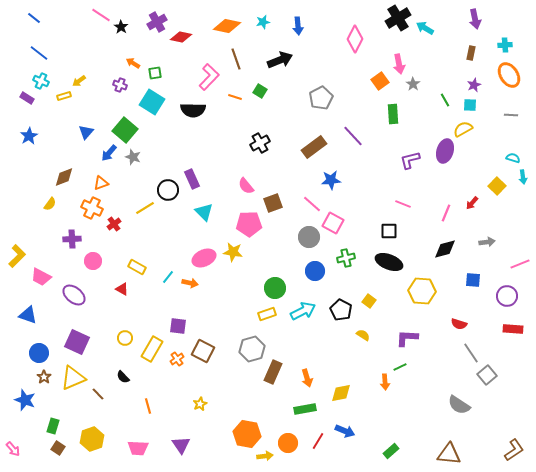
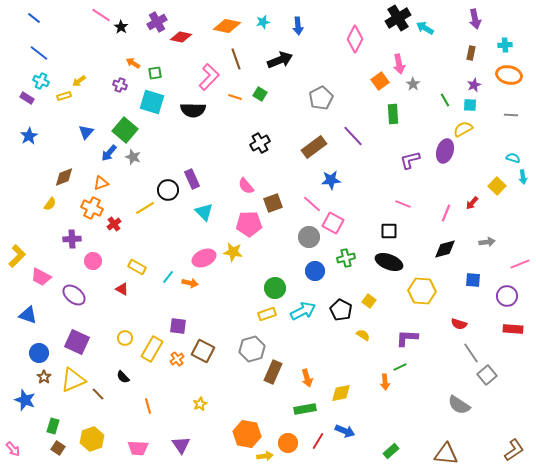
orange ellipse at (509, 75): rotated 45 degrees counterclockwise
green square at (260, 91): moved 3 px down
cyan square at (152, 102): rotated 15 degrees counterclockwise
yellow triangle at (73, 378): moved 2 px down
brown triangle at (449, 454): moved 3 px left
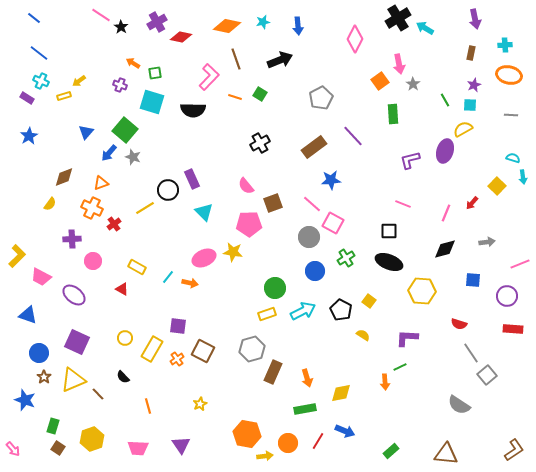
green cross at (346, 258): rotated 18 degrees counterclockwise
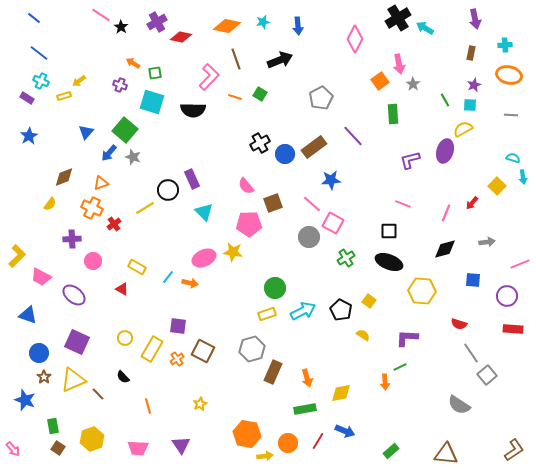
blue circle at (315, 271): moved 30 px left, 117 px up
green rectangle at (53, 426): rotated 28 degrees counterclockwise
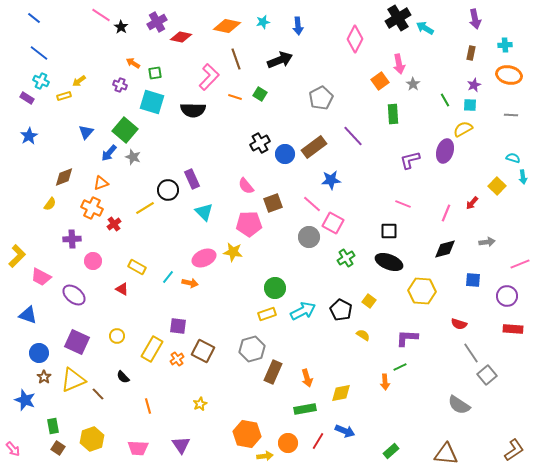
yellow circle at (125, 338): moved 8 px left, 2 px up
